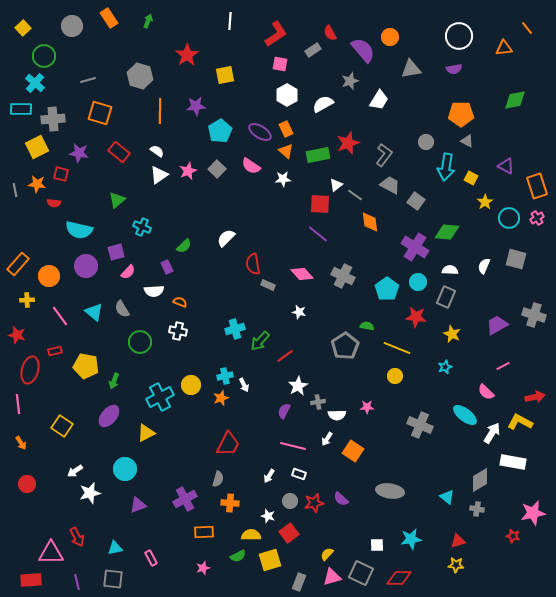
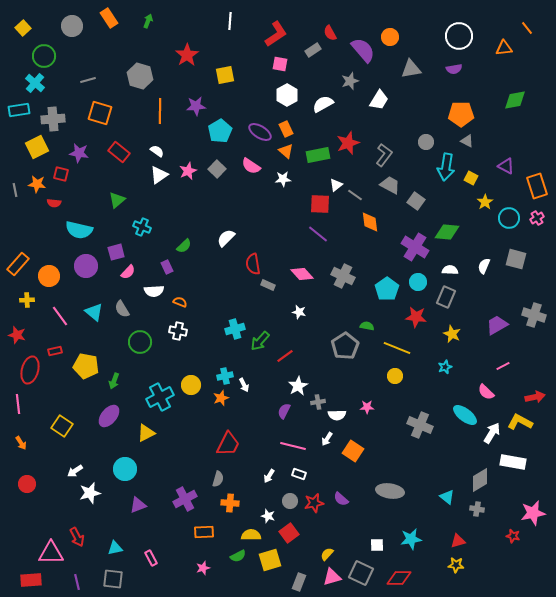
cyan rectangle at (21, 109): moved 2 px left, 1 px down; rotated 10 degrees counterclockwise
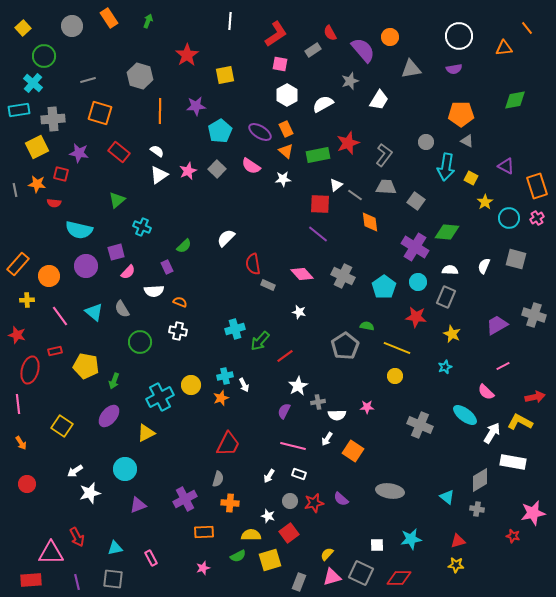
cyan cross at (35, 83): moved 2 px left
gray trapezoid at (390, 185): moved 4 px left, 2 px down; rotated 25 degrees counterclockwise
cyan pentagon at (387, 289): moved 3 px left, 2 px up
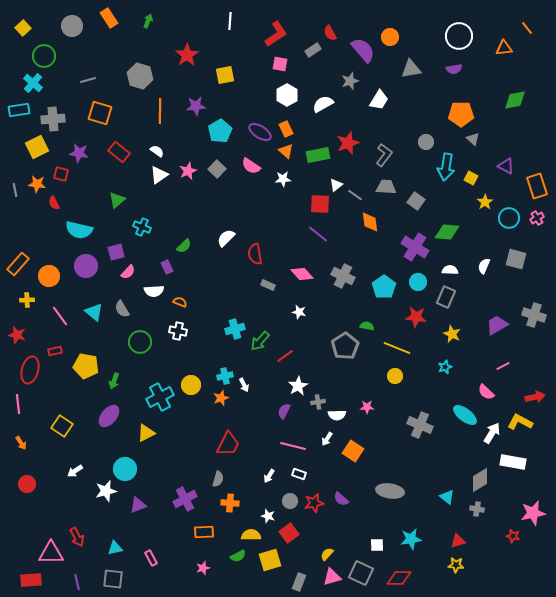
gray triangle at (467, 141): moved 6 px right, 2 px up; rotated 16 degrees clockwise
red semicircle at (54, 203): rotated 56 degrees clockwise
red semicircle at (253, 264): moved 2 px right, 10 px up
white star at (90, 493): moved 16 px right, 2 px up
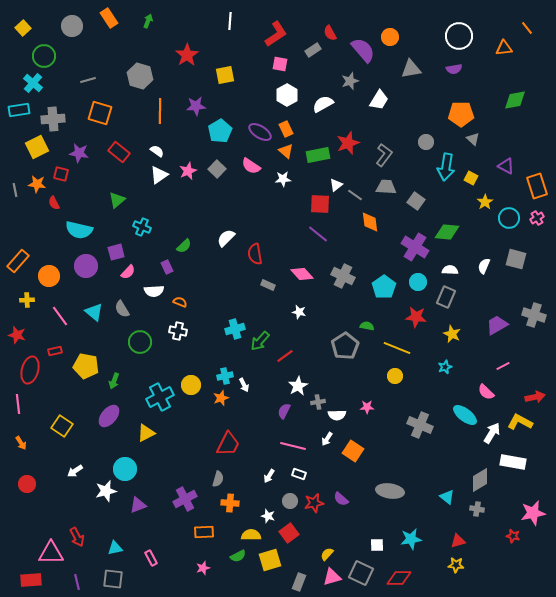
orange rectangle at (18, 264): moved 3 px up
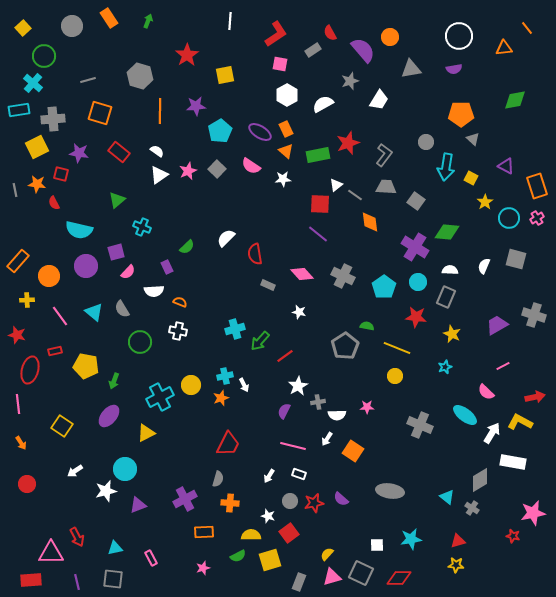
green semicircle at (184, 246): moved 3 px right, 1 px down
gray cross at (477, 509): moved 5 px left, 1 px up; rotated 24 degrees clockwise
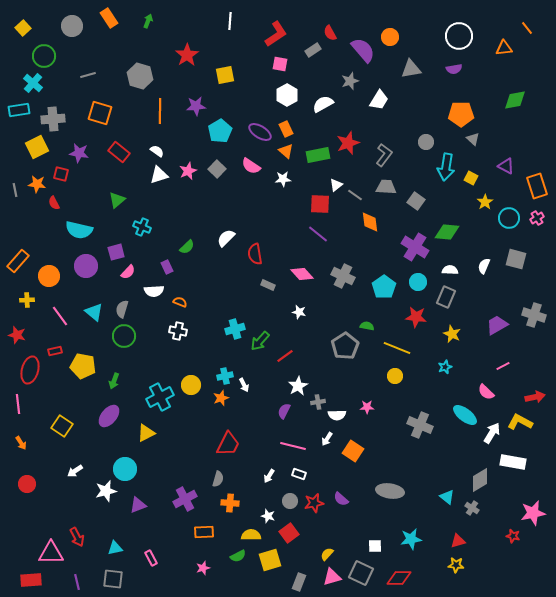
gray line at (88, 80): moved 5 px up
white triangle at (159, 175): rotated 18 degrees clockwise
gray semicircle at (122, 309): rotated 48 degrees clockwise
green circle at (140, 342): moved 16 px left, 6 px up
yellow pentagon at (86, 366): moved 3 px left
white square at (377, 545): moved 2 px left, 1 px down
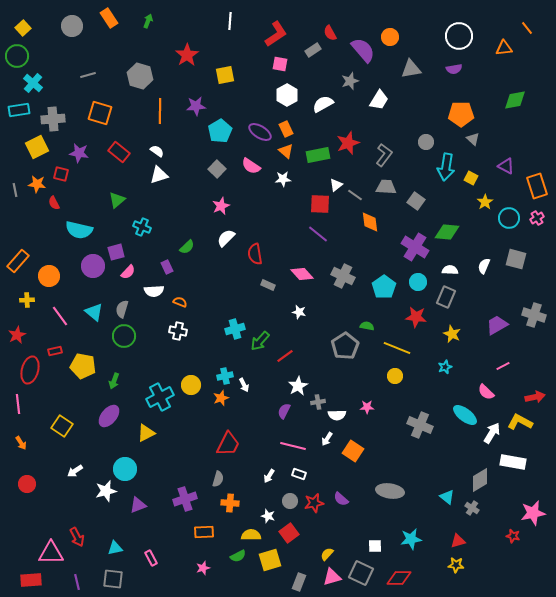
green circle at (44, 56): moved 27 px left
pink star at (188, 171): moved 33 px right, 35 px down
purple circle at (86, 266): moved 7 px right
red star at (17, 335): rotated 30 degrees clockwise
purple cross at (185, 499): rotated 10 degrees clockwise
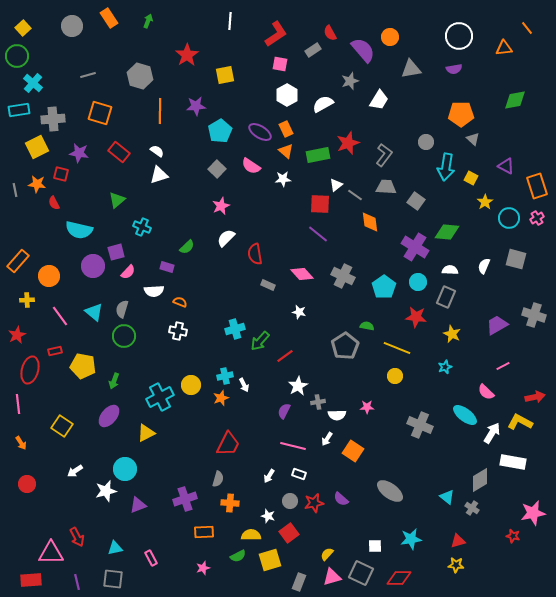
purple rectangle at (167, 267): rotated 48 degrees counterclockwise
gray ellipse at (390, 491): rotated 28 degrees clockwise
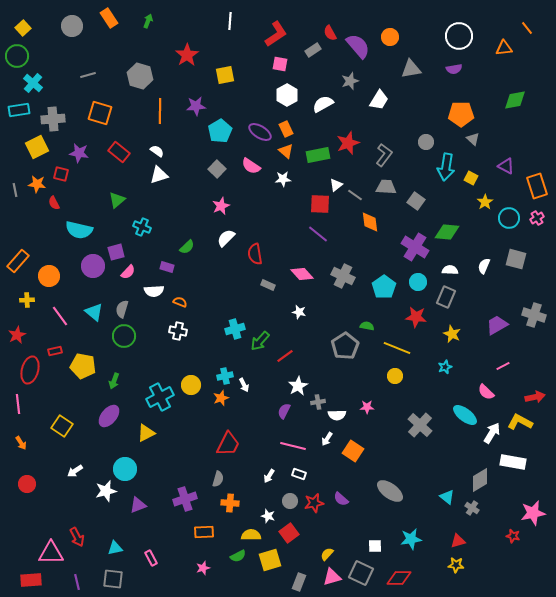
purple semicircle at (363, 50): moved 5 px left, 4 px up
gray cross at (420, 425): rotated 20 degrees clockwise
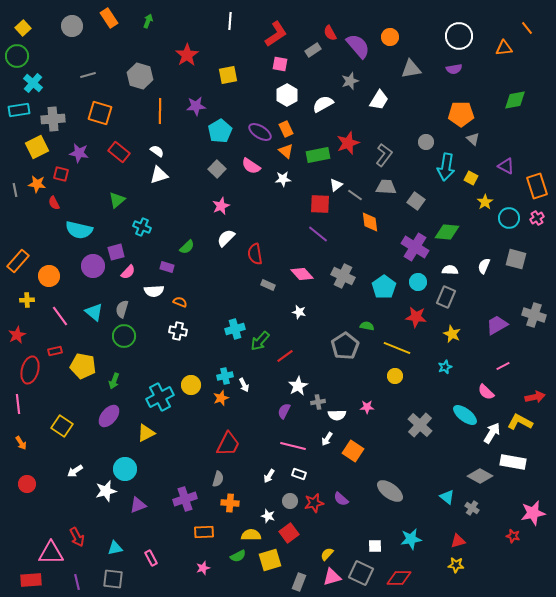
yellow square at (225, 75): moved 3 px right
gray diamond at (480, 480): moved 4 px up; rotated 60 degrees clockwise
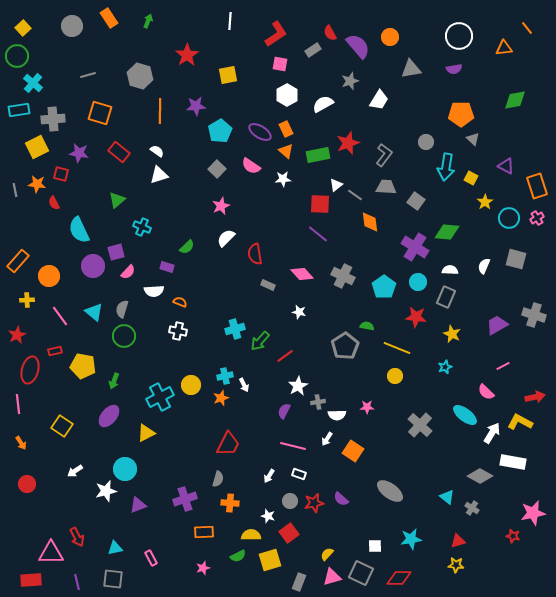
cyan semicircle at (79, 230): rotated 52 degrees clockwise
